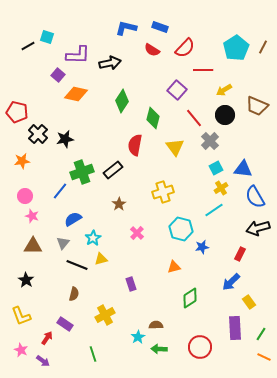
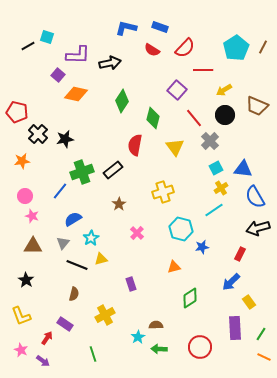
cyan star at (93, 238): moved 2 px left
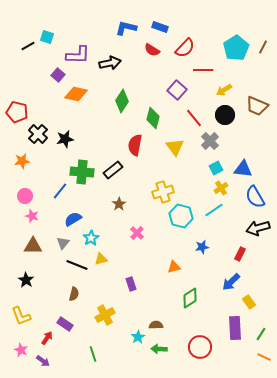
green cross at (82, 172): rotated 25 degrees clockwise
cyan hexagon at (181, 229): moved 13 px up
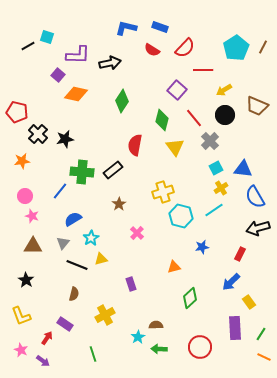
green diamond at (153, 118): moved 9 px right, 2 px down
green diamond at (190, 298): rotated 10 degrees counterclockwise
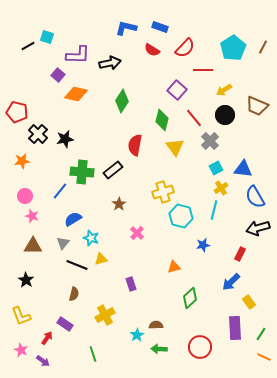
cyan pentagon at (236, 48): moved 3 px left
cyan line at (214, 210): rotated 42 degrees counterclockwise
cyan star at (91, 238): rotated 21 degrees counterclockwise
blue star at (202, 247): moved 1 px right, 2 px up
cyan star at (138, 337): moved 1 px left, 2 px up
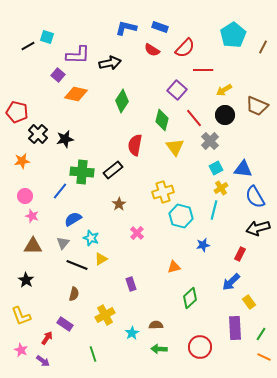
cyan pentagon at (233, 48): moved 13 px up
yellow triangle at (101, 259): rotated 16 degrees counterclockwise
cyan star at (137, 335): moved 5 px left, 2 px up
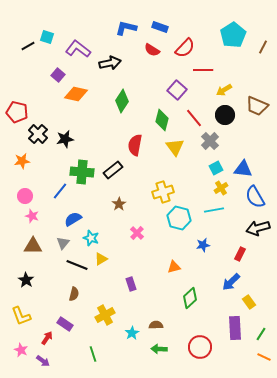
purple L-shape at (78, 55): moved 6 px up; rotated 145 degrees counterclockwise
cyan line at (214, 210): rotated 66 degrees clockwise
cyan hexagon at (181, 216): moved 2 px left, 2 px down
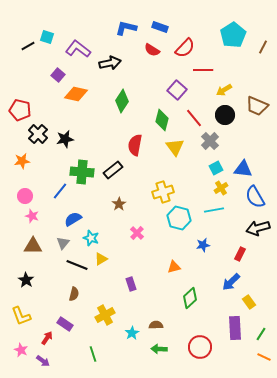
red pentagon at (17, 112): moved 3 px right, 2 px up
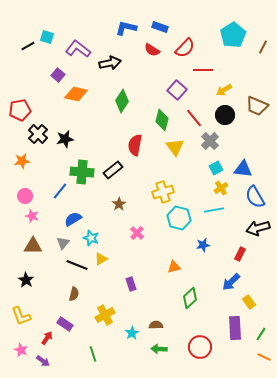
red pentagon at (20, 110): rotated 25 degrees counterclockwise
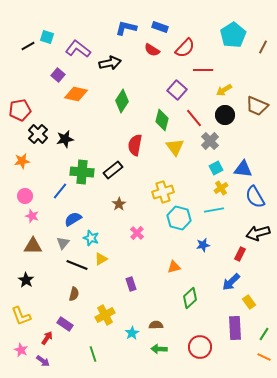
black arrow at (258, 228): moved 5 px down
green line at (261, 334): moved 3 px right
